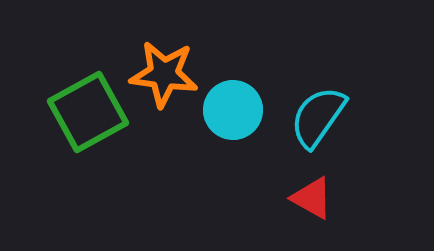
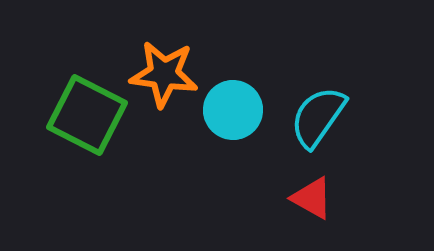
green square: moved 1 px left, 3 px down; rotated 34 degrees counterclockwise
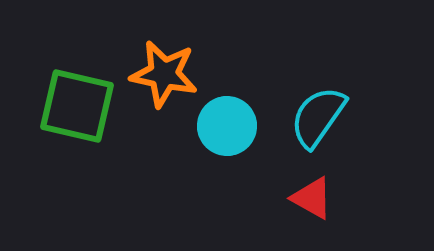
orange star: rotated 4 degrees clockwise
cyan circle: moved 6 px left, 16 px down
green square: moved 10 px left, 9 px up; rotated 14 degrees counterclockwise
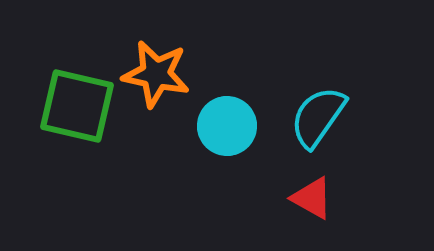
orange star: moved 8 px left
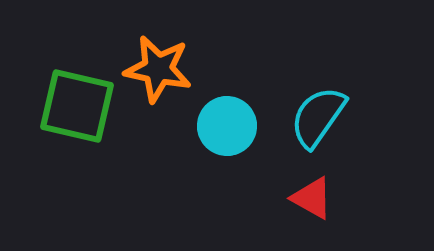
orange star: moved 2 px right, 5 px up
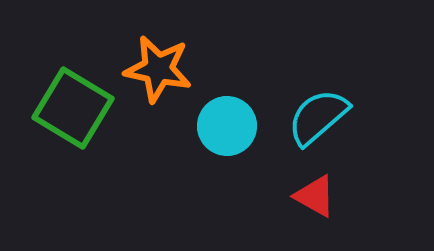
green square: moved 4 px left, 2 px down; rotated 18 degrees clockwise
cyan semicircle: rotated 14 degrees clockwise
red triangle: moved 3 px right, 2 px up
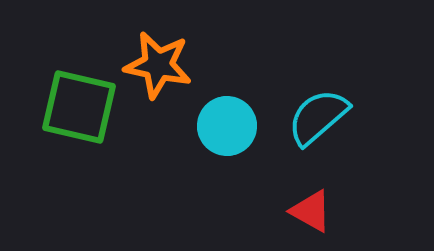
orange star: moved 4 px up
green square: moved 6 px right, 1 px up; rotated 18 degrees counterclockwise
red triangle: moved 4 px left, 15 px down
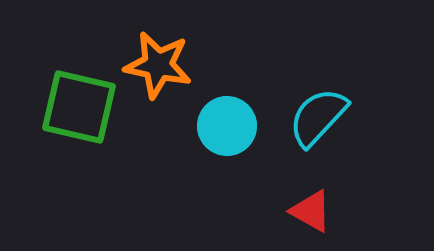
cyan semicircle: rotated 6 degrees counterclockwise
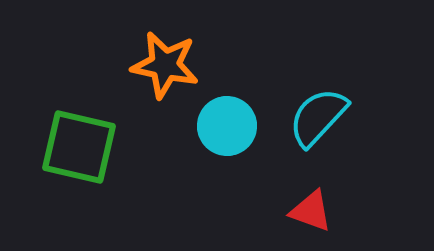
orange star: moved 7 px right
green square: moved 40 px down
red triangle: rotated 9 degrees counterclockwise
